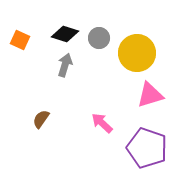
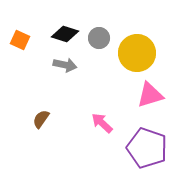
gray arrow: rotated 85 degrees clockwise
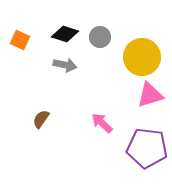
gray circle: moved 1 px right, 1 px up
yellow circle: moved 5 px right, 4 px down
purple pentagon: rotated 12 degrees counterclockwise
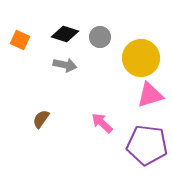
yellow circle: moved 1 px left, 1 px down
purple pentagon: moved 3 px up
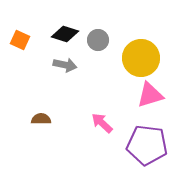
gray circle: moved 2 px left, 3 px down
brown semicircle: rotated 54 degrees clockwise
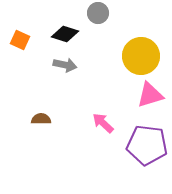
gray circle: moved 27 px up
yellow circle: moved 2 px up
pink arrow: moved 1 px right
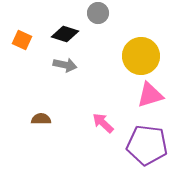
orange square: moved 2 px right
